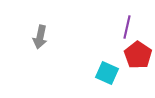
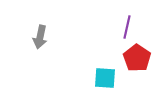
red pentagon: moved 1 px left, 3 px down
cyan square: moved 2 px left, 5 px down; rotated 20 degrees counterclockwise
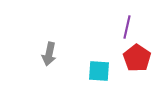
gray arrow: moved 9 px right, 17 px down
cyan square: moved 6 px left, 7 px up
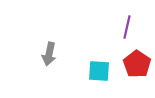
red pentagon: moved 6 px down
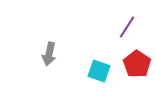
purple line: rotated 20 degrees clockwise
cyan square: rotated 15 degrees clockwise
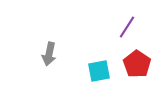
cyan square: rotated 30 degrees counterclockwise
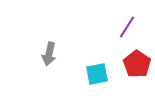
cyan square: moved 2 px left, 3 px down
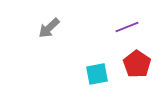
purple line: rotated 35 degrees clockwise
gray arrow: moved 26 px up; rotated 35 degrees clockwise
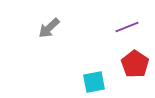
red pentagon: moved 2 px left
cyan square: moved 3 px left, 8 px down
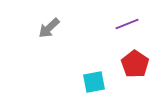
purple line: moved 3 px up
